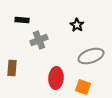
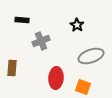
gray cross: moved 2 px right, 1 px down
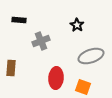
black rectangle: moved 3 px left
brown rectangle: moved 1 px left
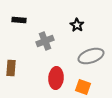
gray cross: moved 4 px right
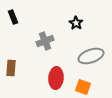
black rectangle: moved 6 px left, 3 px up; rotated 64 degrees clockwise
black star: moved 1 px left, 2 px up
